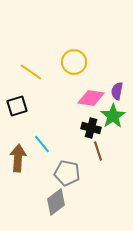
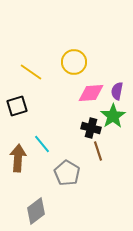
pink diamond: moved 5 px up; rotated 12 degrees counterclockwise
gray pentagon: rotated 20 degrees clockwise
gray diamond: moved 20 px left, 9 px down
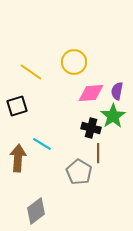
cyan line: rotated 18 degrees counterclockwise
brown line: moved 2 px down; rotated 18 degrees clockwise
gray pentagon: moved 12 px right, 1 px up
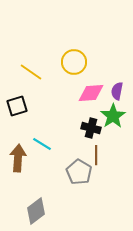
brown line: moved 2 px left, 2 px down
